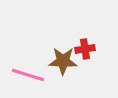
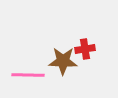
pink line: rotated 16 degrees counterclockwise
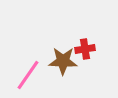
pink line: rotated 56 degrees counterclockwise
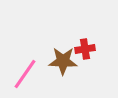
pink line: moved 3 px left, 1 px up
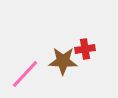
pink line: rotated 8 degrees clockwise
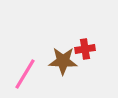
pink line: rotated 12 degrees counterclockwise
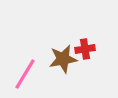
brown star: moved 2 px up; rotated 12 degrees counterclockwise
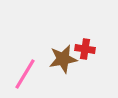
red cross: rotated 18 degrees clockwise
